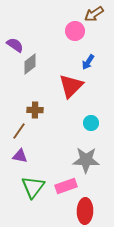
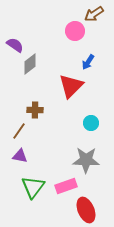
red ellipse: moved 1 px right, 1 px up; rotated 25 degrees counterclockwise
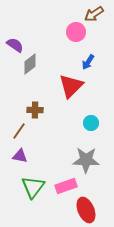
pink circle: moved 1 px right, 1 px down
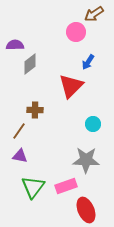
purple semicircle: rotated 36 degrees counterclockwise
cyan circle: moved 2 px right, 1 px down
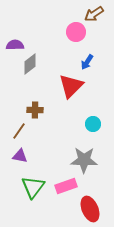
blue arrow: moved 1 px left
gray star: moved 2 px left
red ellipse: moved 4 px right, 1 px up
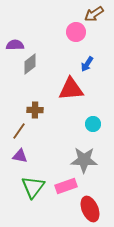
blue arrow: moved 2 px down
red triangle: moved 3 px down; rotated 40 degrees clockwise
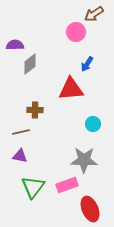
brown line: moved 2 px right, 1 px down; rotated 42 degrees clockwise
pink rectangle: moved 1 px right, 1 px up
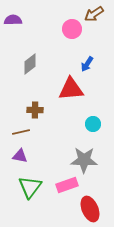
pink circle: moved 4 px left, 3 px up
purple semicircle: moved 2 px left, 25 px up
green triangle: moved 3 px left
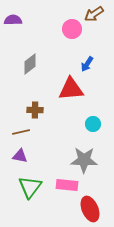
pink rectangle: rotated 25 degrees clockwise
